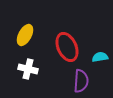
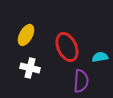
yellow ellipse: moved 1 px right
white cross: moved 2 px right, 1 px up
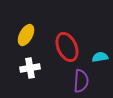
white cross: rotated 24 degrees counterclockwise
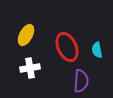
cyan semicircle: moved 3 px left, 7 px up; rotated 91 degrees counterclockwise
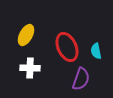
cyan semicircle: moved 1 px left, 1 px down
white cross: rotated 12 degrees clockwise
purple semicircle: moved 2 px up; rotated 15 degrees clockwise
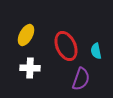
red ellipse: moved 1 px left, 1 px up
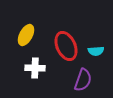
cyan semicircle: rotated 84 degrees counterclockwise
white cross: moved 5 px right
purple semicircle: moved 2 px right, 1 px down
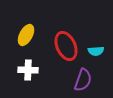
white cross: moved 7 px left, 2 px down
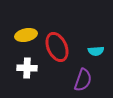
yellow ellipse: rotated 50 degrees clockwise
red ellipse: moved 9 px left, 1 px down
white cross: moved 1 px left, 2 px up
